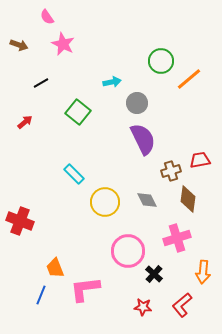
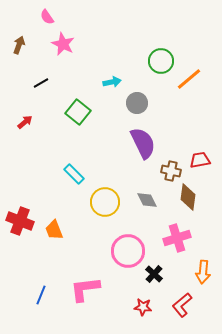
brown arrow: rotated 90 degrees counterclockwise
purple semicircle: moved 4 px down
brown cross: rotated 30 degrees clockwise
brown diamond: moved 2 px up
orange trapezoid: moved 1 px left, 38 px up
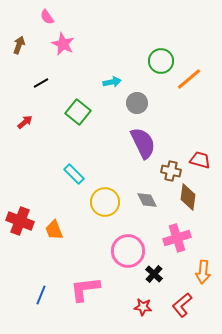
red trapezoid: rotated 25 degrees clockwise
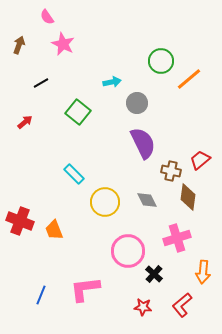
red trapezoid: rotated 55 degrees counterclockwise
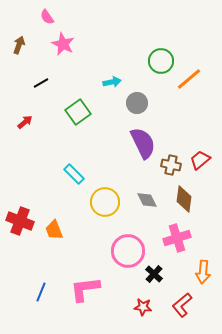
green square: rotated 15 degrees clockwise
brown cross: moved 6 px up
brown diamond: moved 4 px left, 2 px down
blue line: moved 3 px up
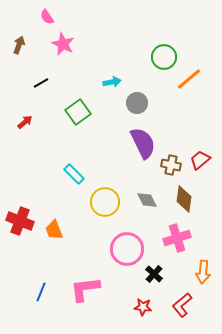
green circle: moved 3 px right, 4 px up
pink circle: moved 1 px left, 2 px up
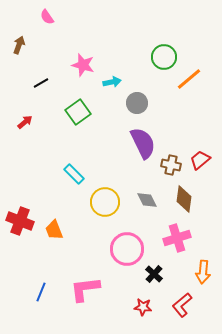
pink star: moved 20 px right, 21 px down; rotated 10 degrees counterclockwise
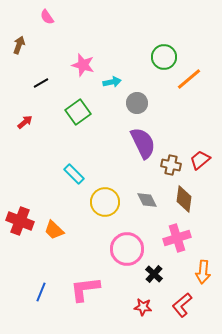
orange trapezoid: rotated 25 degrees counterclockwise
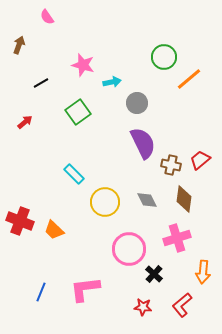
pink circle: moved 2 px right
